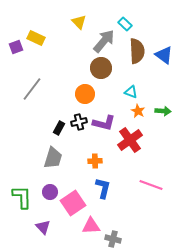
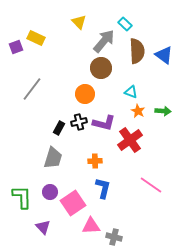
pink line: rotated 15 degrees clockwise
gray cross: moved 1 px right, 2 px up
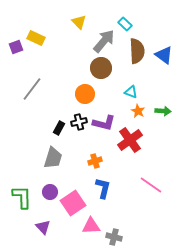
orange cross: rotated 16 degrees counterclockwise
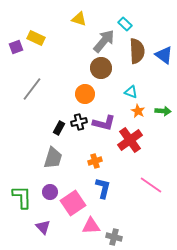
yellow triangle: moved 3 px up; rotated 28 degrees counterclockwise
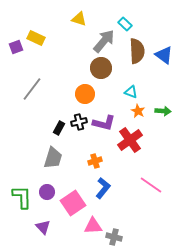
blue L-shape: rotated 25 degrees clockwise
purple circle: moved 3 px left
pink triangle: moved 2 px right
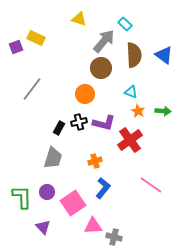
brown semicircle: moved 3 px left, 4 px down
